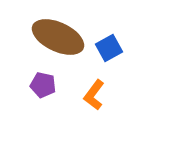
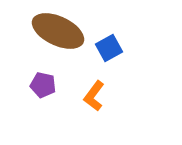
brown ellipse: moved 6 px up
orange L-shape: moved 1 px down
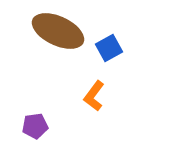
purple pentagon: moved 8 px left, 41 px down; rotated 20 degrees counterclockwise
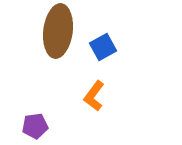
brown ellipse: rotated 72 degrees clockwise
blue square: moved 6 px left, 1 px up
